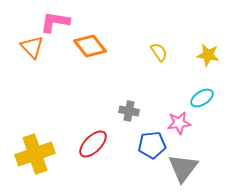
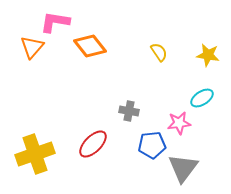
orange triangle: rotated 25 degrees clockwise
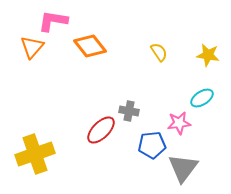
pink L-shape: moved 2 px left, 1 px up
red ellipse: moved 8 px right, 14 px up
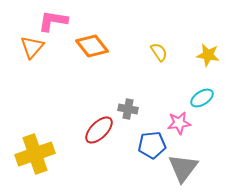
orange diamond: moved 2 px right
gray cross: moved 1 px left, 2 px up
red ellipse: moved 2 px left
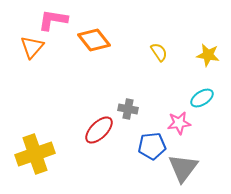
pink L-shape: moved 1 px up
orange diamond: moved 2 px right, 6 px up
blue pentagon: moved 1 px down
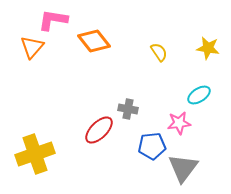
orange diamond: moved 1 px down
yellow star: moved 7 px up
cyan ellipse: moved 3 px left, 3 px up
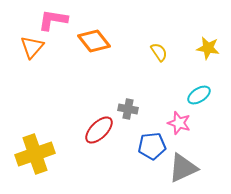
pink star: rotated 25 degrees clockwise
gray triangle: rotated 28 degrees clockwise
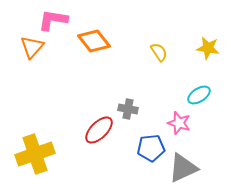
blue pentagon: moved 1 px left, 2 px down
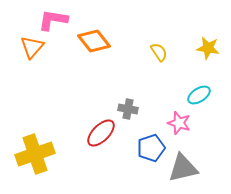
red ellipse: moved 2 px right, 3 px down
blue pentagon: rotated 12 degrees counterclockwise
gray triangle: rotated 12 degrees clockwise
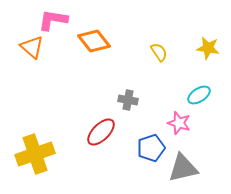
orange triangle: rotated 30 degrees counterclockwise
gray cross: moved 9 px up
red ellipse: moved 1 px up
